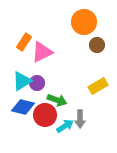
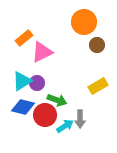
orange rectangle: moved 4 px up; rotated 18 degrees clockwise
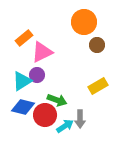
purple circle: moved 8 px up
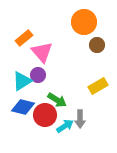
pink triangle: rotated 45 degrees counterclockwise
purple circle: moved 1 px right
green arrow: rotated 12 degrees clockwise
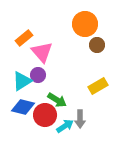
orange circle: moved 1 px right, 2 px down
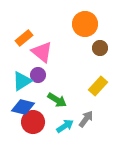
brown circle: moved 3 px right, 3 px down
pink triangle: rotated 10 degrees counterclockwise
yellow rectangle: rotated 18 degrees counterclockwise
red circle: moved 12 px left, 7 px down
gray arrow: moved 6 px right; rotated 144 degrees counterclockwise
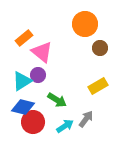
yellow rectangle: rotated 18 degrees clockwise
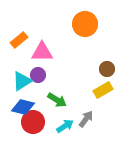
orange rectangle: moved 5 px left, 2 px down
brown circle: moved 7 px right, 21 px down
pink triangle: rotated 40 degrees counterclockwise
yellow rectangle: moved 5 px right, 4 px down
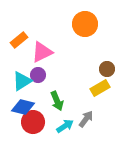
pink triangle: rotated 25 degrees counterclockwise
yellow rectangle: moved 3 px left, 2 px up
green arrow: moved 1 px down; rotated 36 degrees clockwise
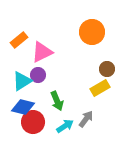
orange circle: moved 7 px right, 8 px down
